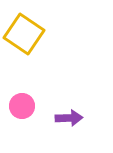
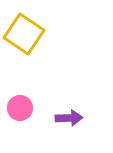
pink circle: moved 2 px left, 2 px down
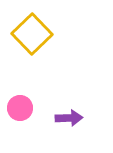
yellow square: moved 8 px right; rotated 12 degrees clockwise
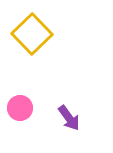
purple arrow: rotated 56 degrees clockwise
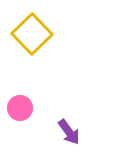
purple arrow: moved 14 px down
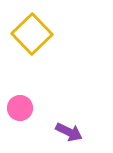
purple arrow: rotated 28 degrees counterclockwise
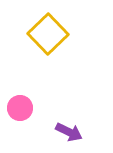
yellow square: moved 16 px right
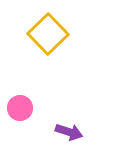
purple arrow: rotated 8 degrees counterclockwise
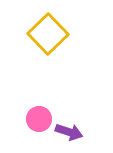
pink circle: moved 19 px right, 11 px down
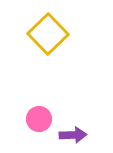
purple arrow: moved 4 px right, 3 px down; rotated 20 degrees counterclockwise
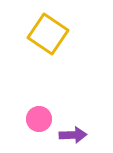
yellow square: rotated 12 degrees counterclockwise
